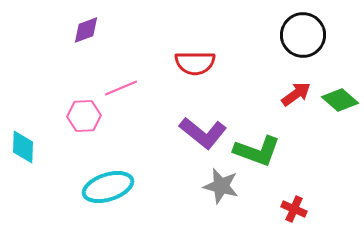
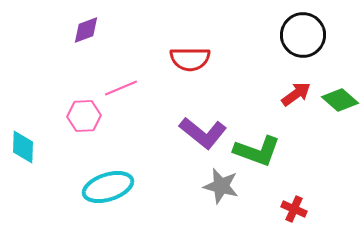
red semicircle: moved 5 px left, 4 px up
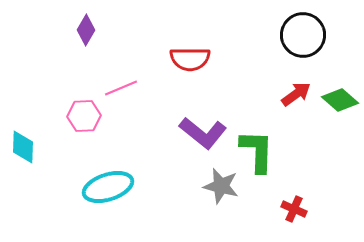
purple diamond: rotated 40 degrees counterclockwise
green L-shape: rotated 108 degrees counterclockwise
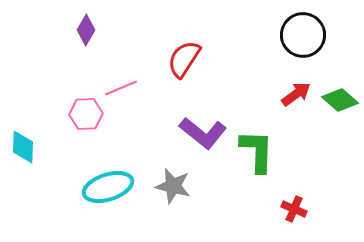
red semicircle: moved 6 px left; rotated 123 degrees clockwise
pink hexagon: moved 2 px right, 2 px up
gray star: moved 48 px left
